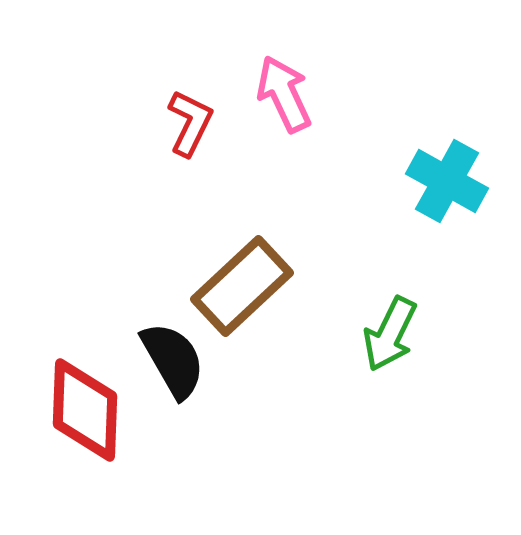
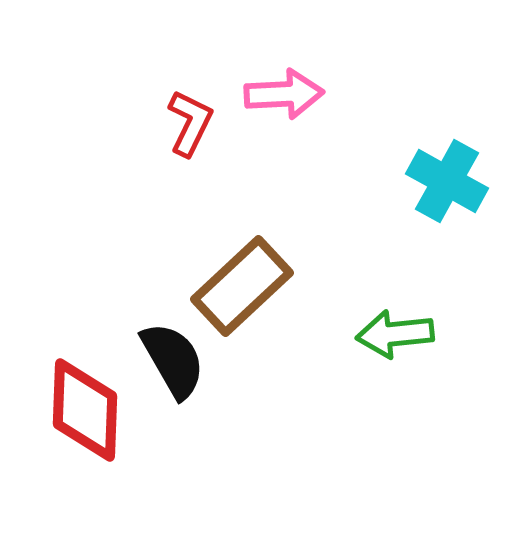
pink arrow: rotated 112 degrees clockwise
green arrow: moved 5 px right; rotated 58 degrees clockwise
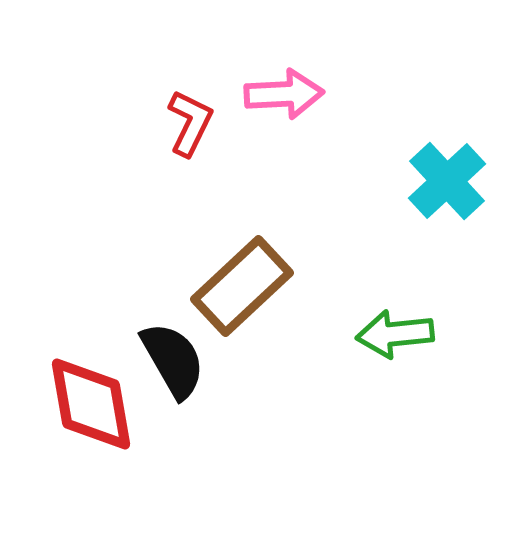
cyan cross: rotated 18 degrees clockwise
red diamond: moved 6 px right, 6 px up; rotated 12 degrees counterclockwise
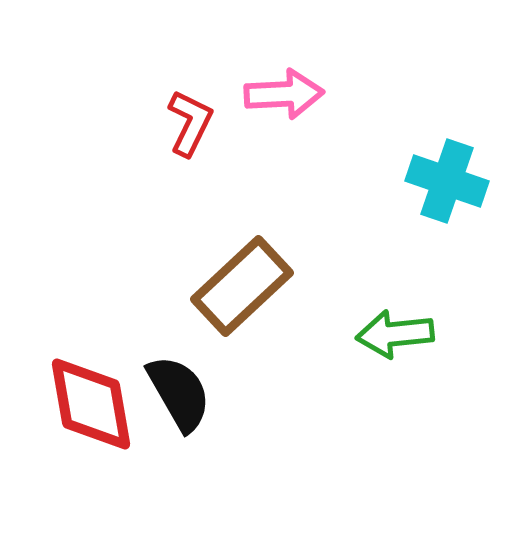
cyan cross: rotated 28 degrees counterclockwise
black semicircle: moved 6 px right, 33 px down
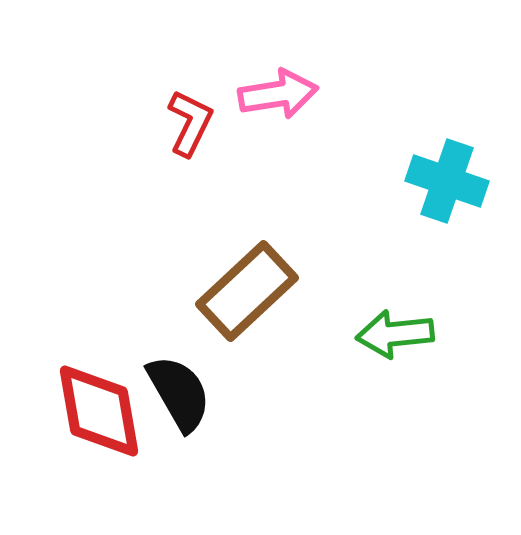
pink arrow: moved 6 px left; rotated 6 degrees counterclockwise
brown rectangle: moved 5 px right, 5 px down
red diamond: moved 8 px right, 7 px down
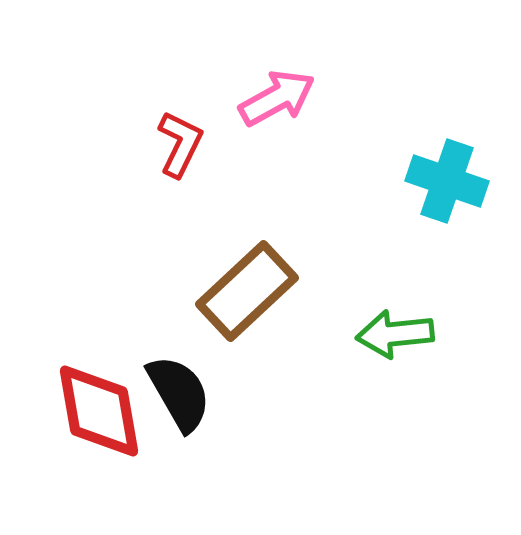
pink arrow: moved 1 px left, 4 px down; rotated 20 degrees counterclockwise
red L-shape: moved 10 px left, 21 px down
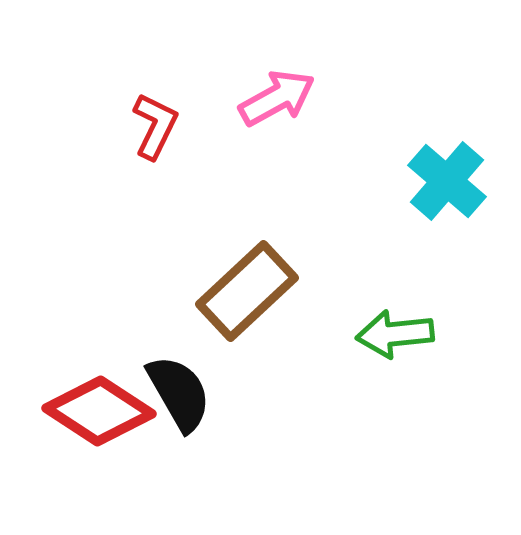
red L-shape: moved 25 px left, 18 px up
cyan cross: rotated 22 degrees clockwise
red diamond: rotated 47 degrees counterclockwise
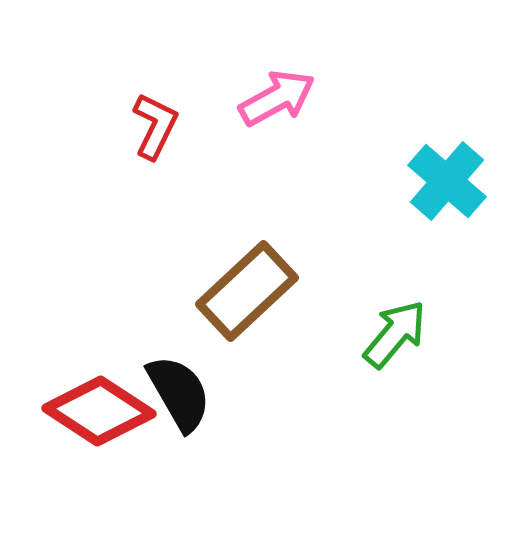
green arrow: rotated 136 degrees clockwise
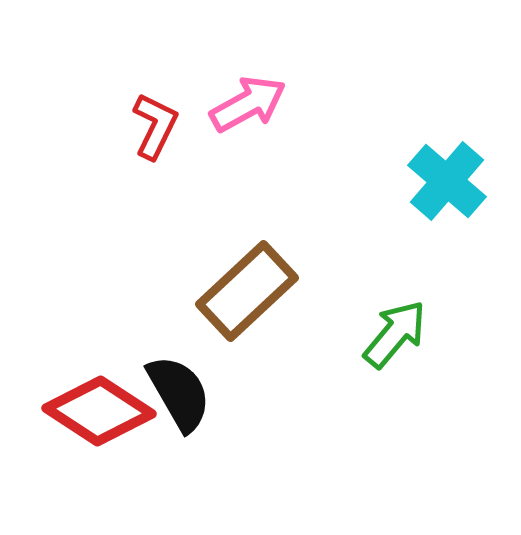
pink arrow: moved 29 px left, 6 px down
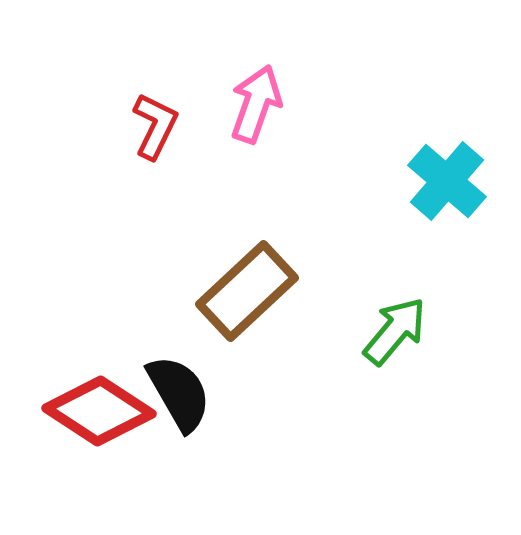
pink arrow: moved 8 px right; rotated 42 degrees counterclockwise
green arrow: moved 3 px up
